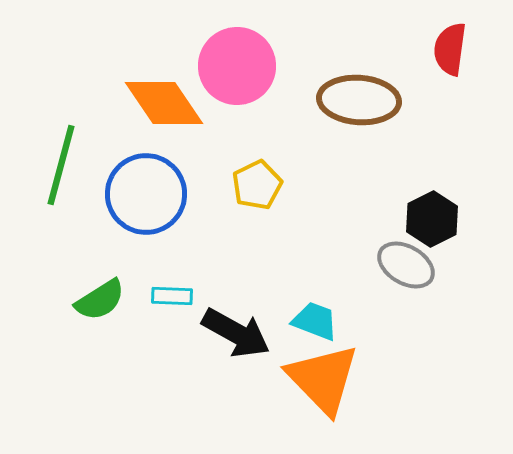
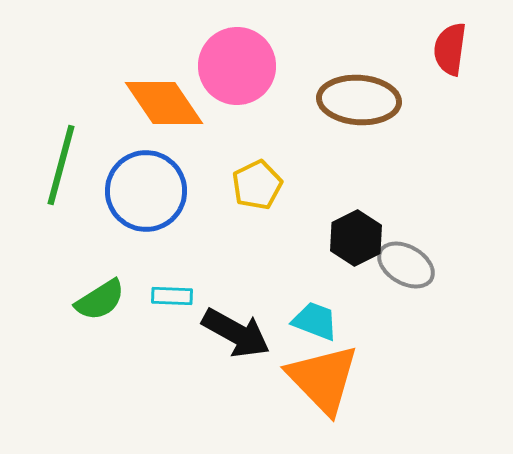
blue circle: moved 3 px up
black hexagon: moved 76 px left, 19 px down
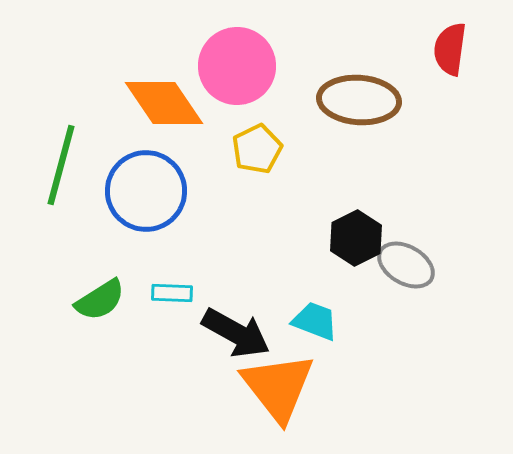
yellow pentagon: moved 36 px up
cyan rectangle: moved 3 px up
orange triangle: moved 45 px left, 8 px down; rotated 6 degrees clockwise
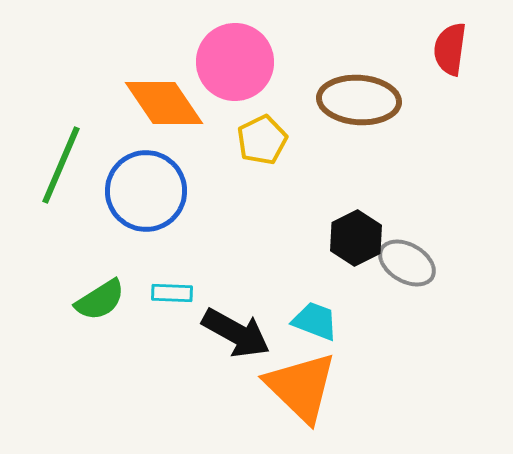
pink circle: moved 2 px left, 4 px up
yellow pentagon: moved 5 px right, 9 px up
green line: rotated 8 degrees clockwise
gray ellipse: moved 1 px right, 2 px up
orange triangle: moved 23 px right; rotated 8 degrees counterclockwise
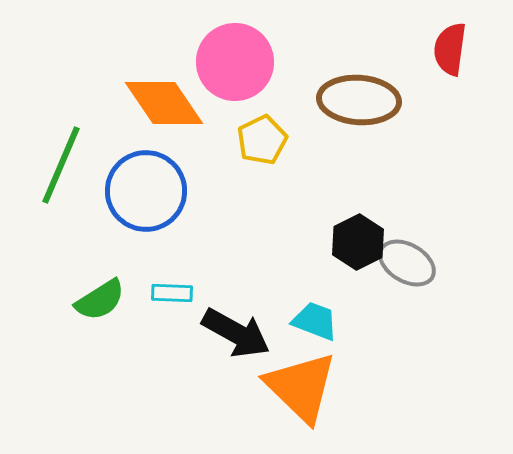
black hexagon: moved 2 px right, 4 px down
